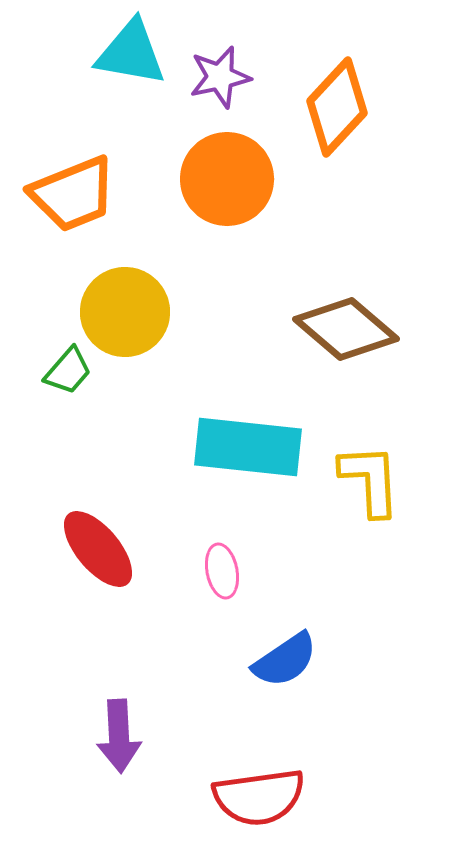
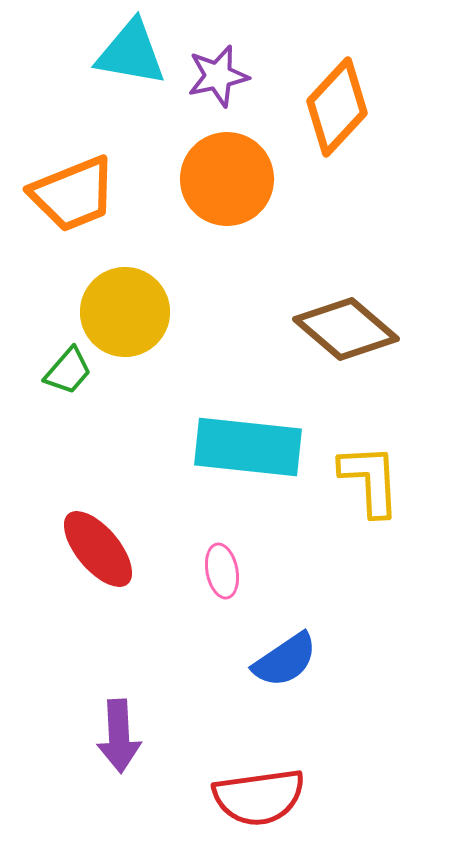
purple star: moved 2 px left, 1 px up
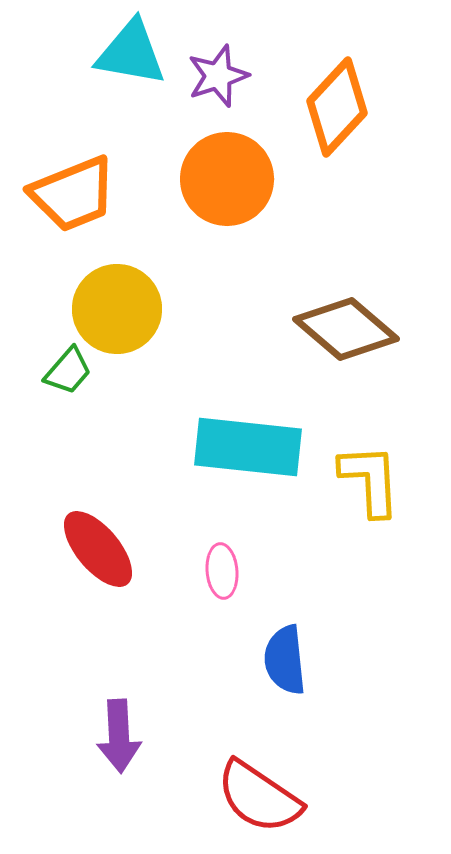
purple star: rotated 6 degrees counterclockwise
yellow circle: moved 8 px left, 3 px up
pink ellipse: rotated 6 degrees clockwise
blue semicircle: rotated 118 degrees clockwise
red semicircle: rotated 42 degrees clockwise
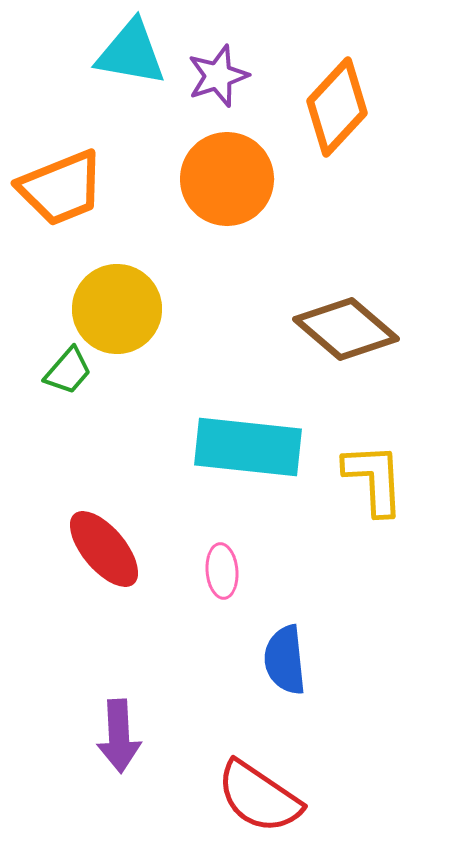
orange trapezoid: moved 12 px left, 6 px up
yellow L-shape: moved 4 px right, 1 px up
red ellipse: moved 6 px right
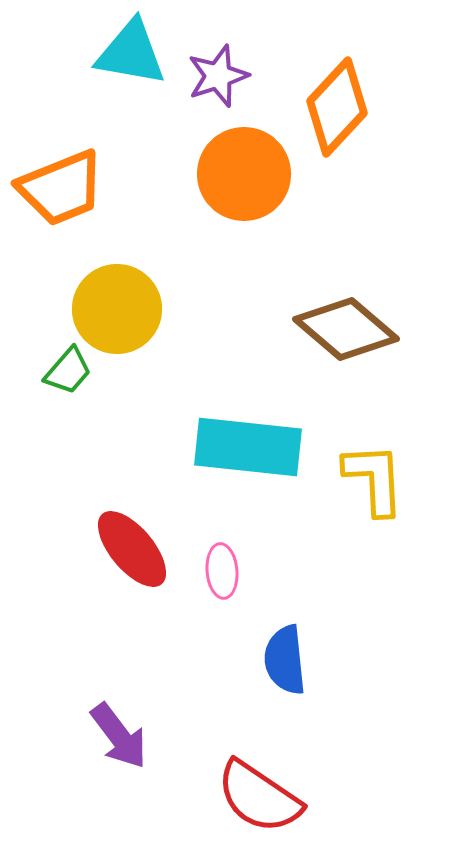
orange circle: moved 17 px right, 5 px up
red ellipse: moved 28 px right
purple arrow: rotated 34 degrees counterclockwise
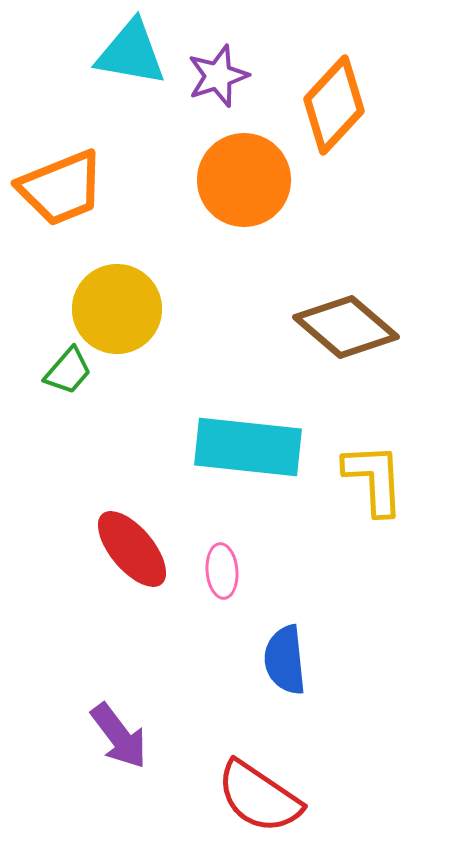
orange diamond: moved 3 px left, 2 px up
orange circle: moved 6 px down
brown diamond: moved 2 px up
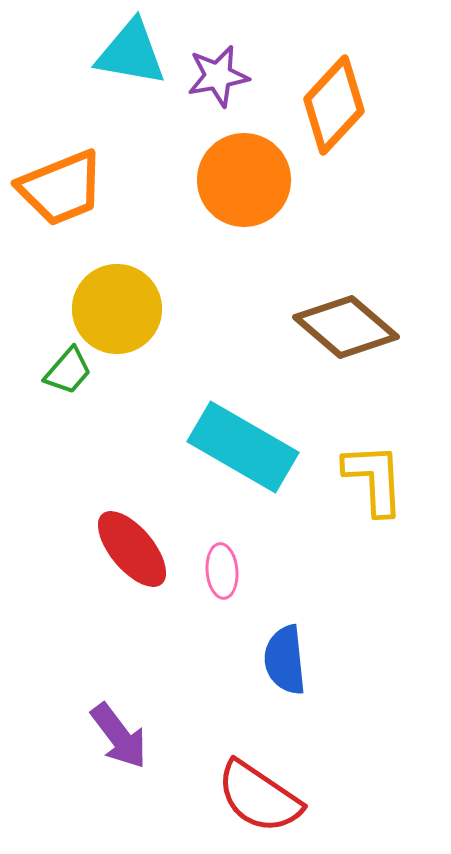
purple star: rotated 8 degrees clockwise
cyan rectangle: moved 5 px left; rotated 24 degrees clockwise
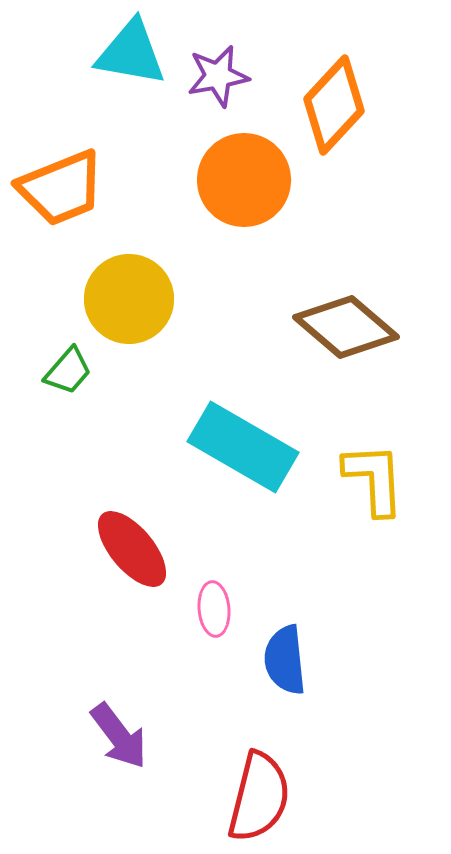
yellow circle: moved 12 px right, 10 px up
pink ellipse: moved 8 px left, 38 px down
red semicircle: rotated 110 degrees counterclockwise
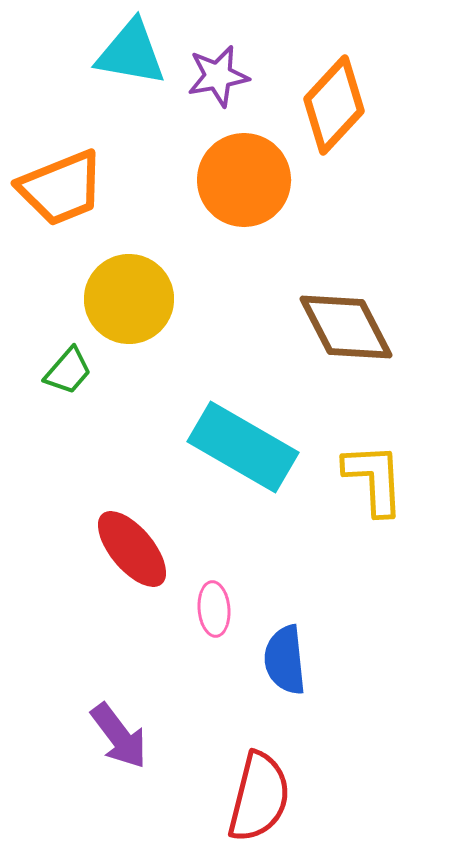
brown diamond: rotated 22 degrees clockwise
